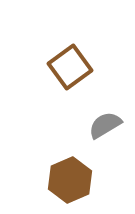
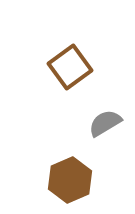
gray semicircle: moved 2 px up
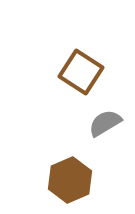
brown square: moved 11 px right, 5 px down; rotated 21 degrees counterclockwise
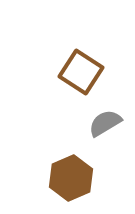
brown hexagon: moved 1 px right, 2 px up
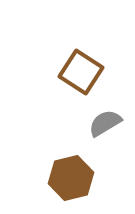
brown hexagon: rotated 9 degrees clockwise
